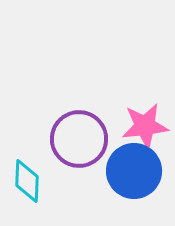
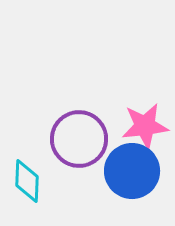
blue circle: moved 2 px left
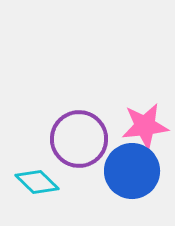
cyan diamond: moved 10 px right, 1 px down; rotated 48 degrees counterclockwise
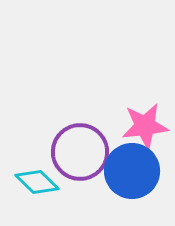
purple circle: moved 1 px right, 13 px down
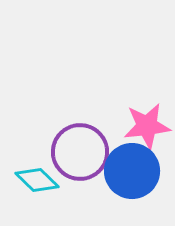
pink star: moved 2 px right
cyan diamond: moved 2 px up
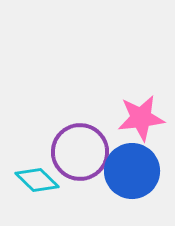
pink star: moved 6 px left, 8 px up
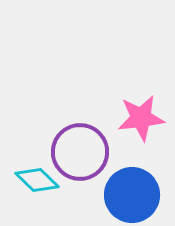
blue circle: moved 24 px down
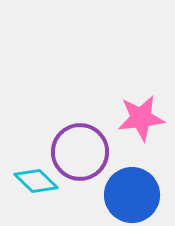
cyan diamond: moved 1 px left, 1 px down
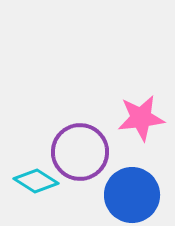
cyan diamond: rotated 12 degrees counterclockwise
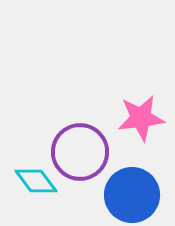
cyan diamond: rotated 21 degrees clockwise
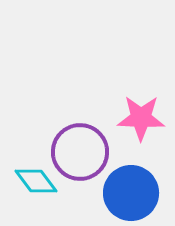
pink star: rotated 9 degrees clockwise
blue circle: moved 1 px left, 2 px up
